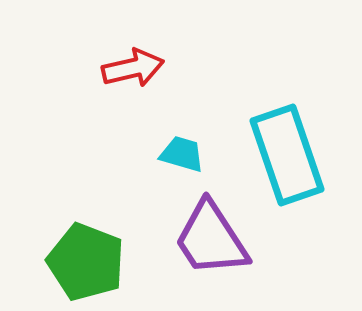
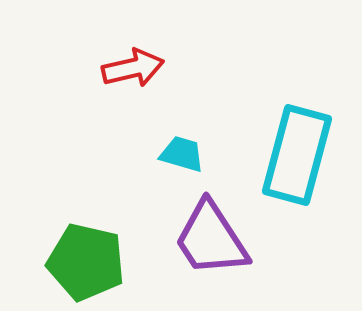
cyan rectangle: moved 10 px right; rotated 34 degrees clockwise
green pentagon: rotated 8 degrees counterclockwise
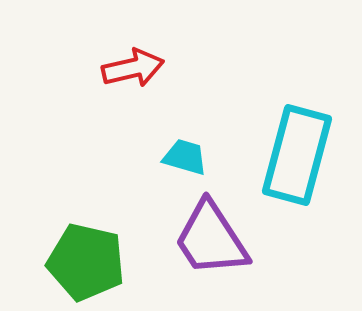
cyan trapezoid: moved 3 px right, 3 px down
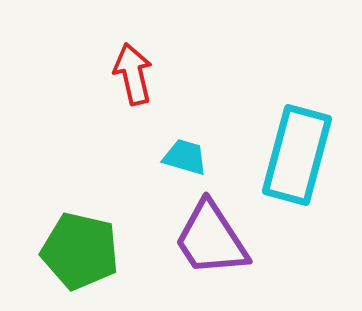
red arrow: moved 6 px down; rotated 90 degrees counterclockwise
green pentagon: moved 6 px left, 11 px up
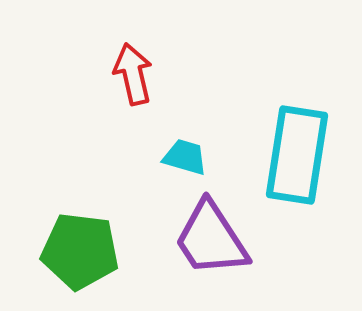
cyan rectangle: rotated 6 degrees counterclockwise
green pentagon: rotated 6 degrees counterclockwise
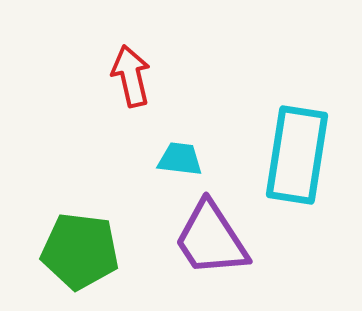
red arrow: moved 2 px left, 2 px down
cyan trapezoid: moved 5 px left, 2 px down; rotated 9 degrees counterclockwise
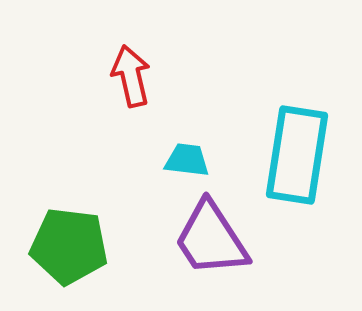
cyan trapezoid: moved 7 px right, 1 px down
green pentagon: moved 11 px left, 5 px up
